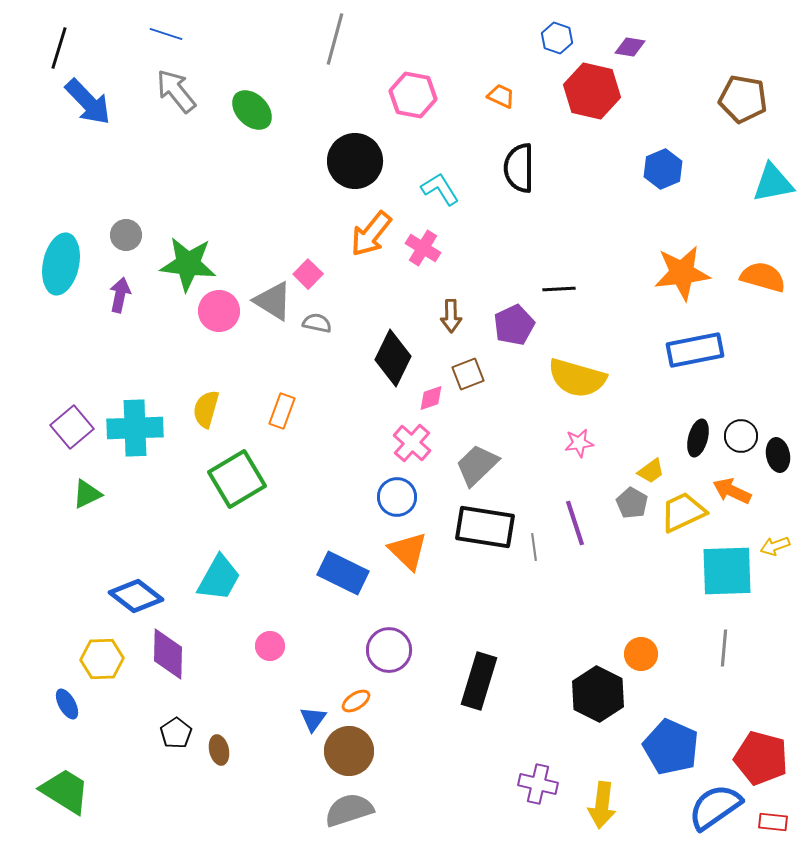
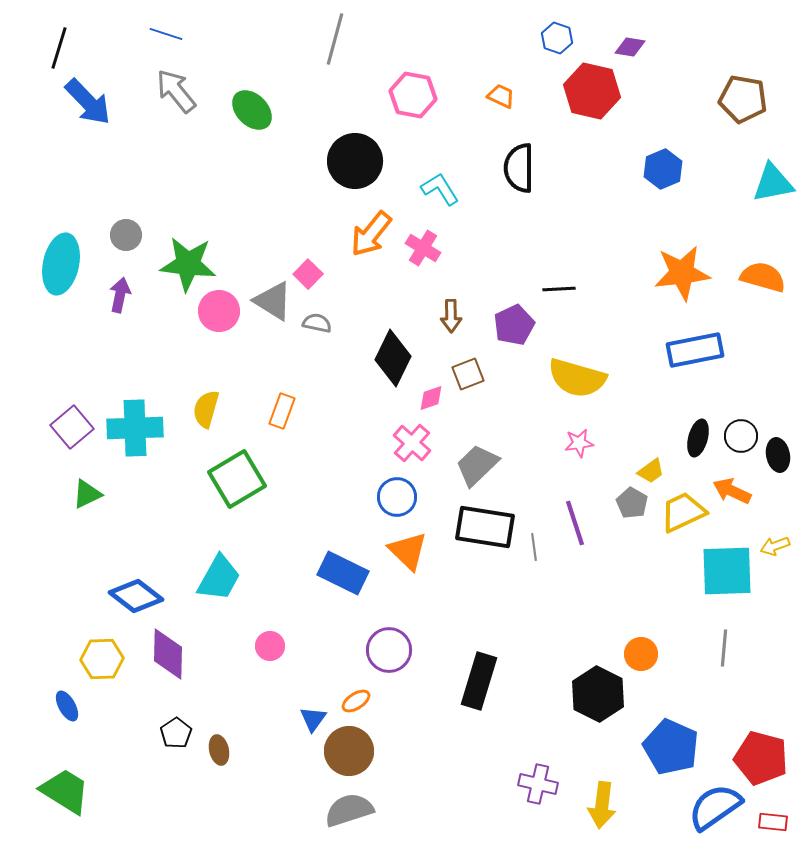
blue ellipse at (67, 704): moved 2 px down
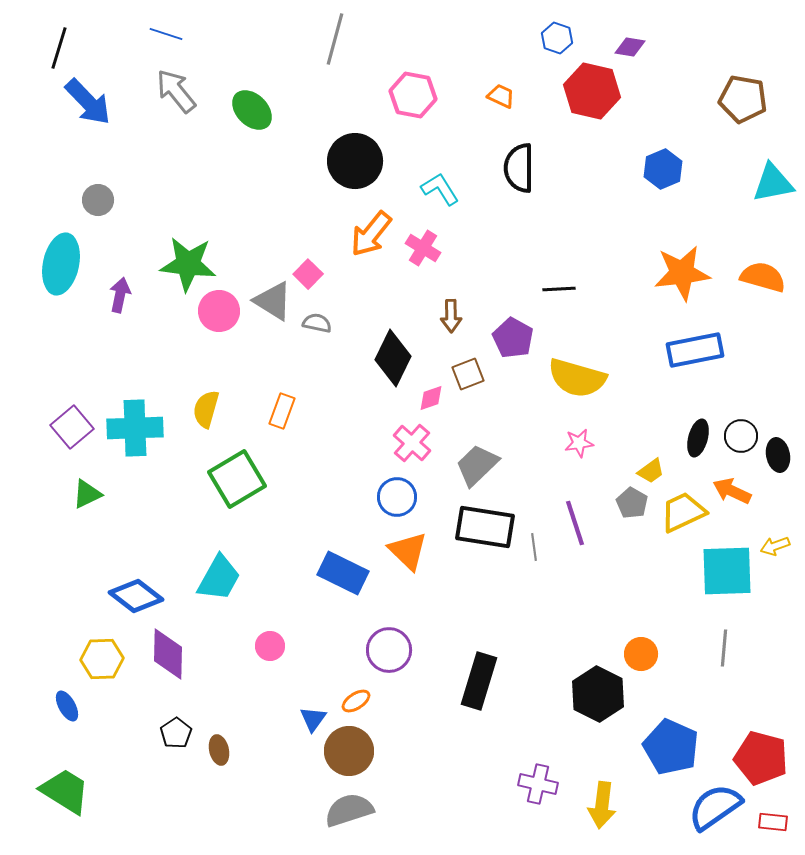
gray circle at (126, 235): moved 28 px left, 35 px up
purple pentagon at (514, 325): moved 1 px left, 13 px down; rotated 18 degrees counterclockwise
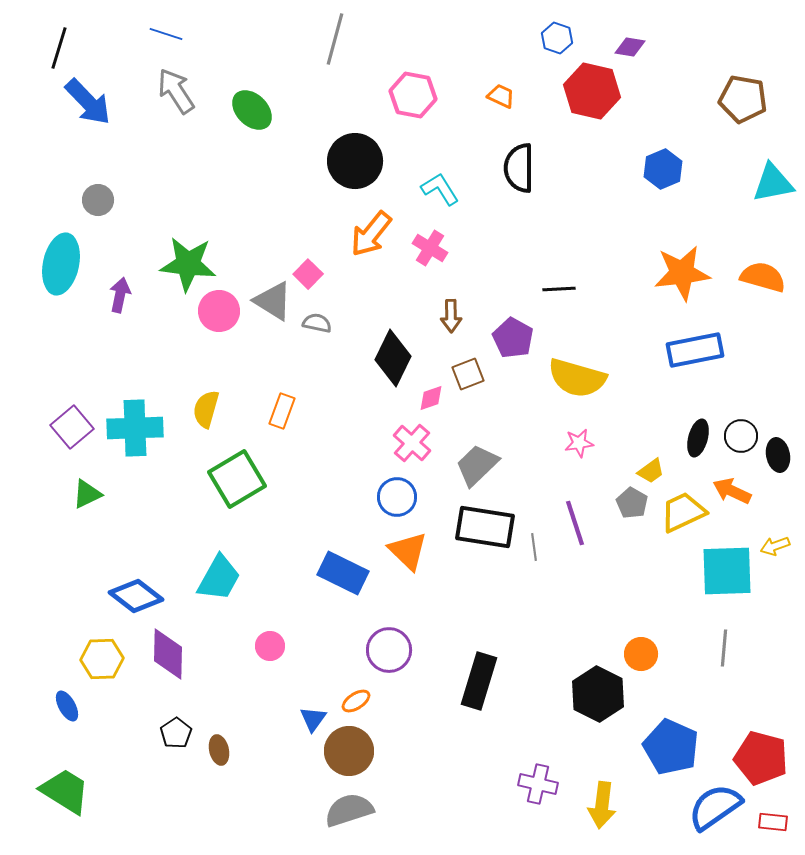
gray arrow at (176, 91): rotated 6 degrees clockwise
pink cross at (423, 248): moved 7 px right
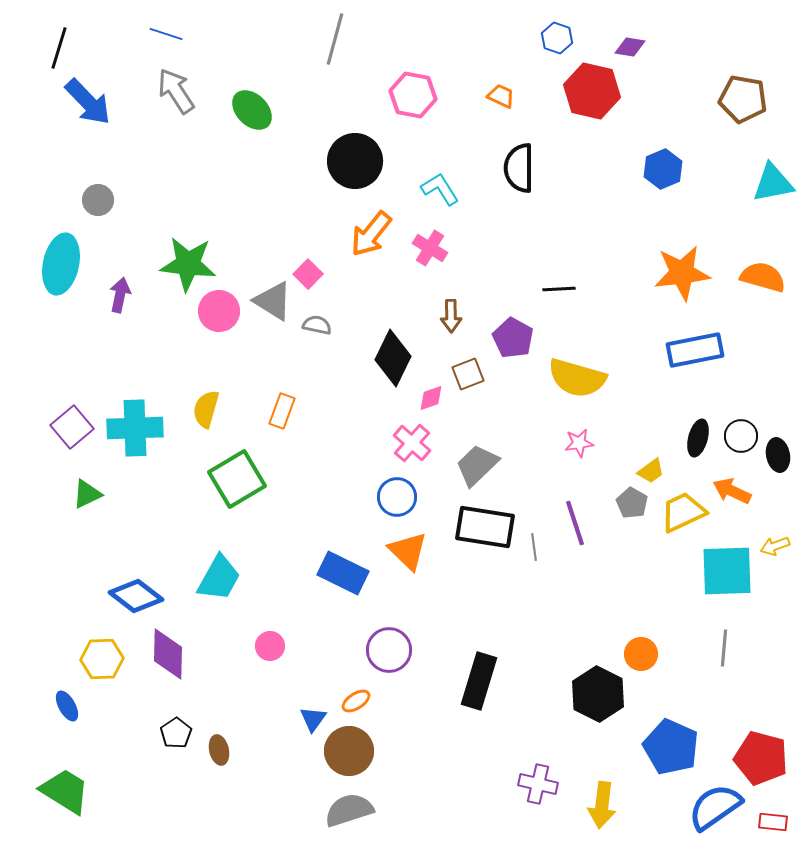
gray semicircle at (317, 323): moved 2 px down
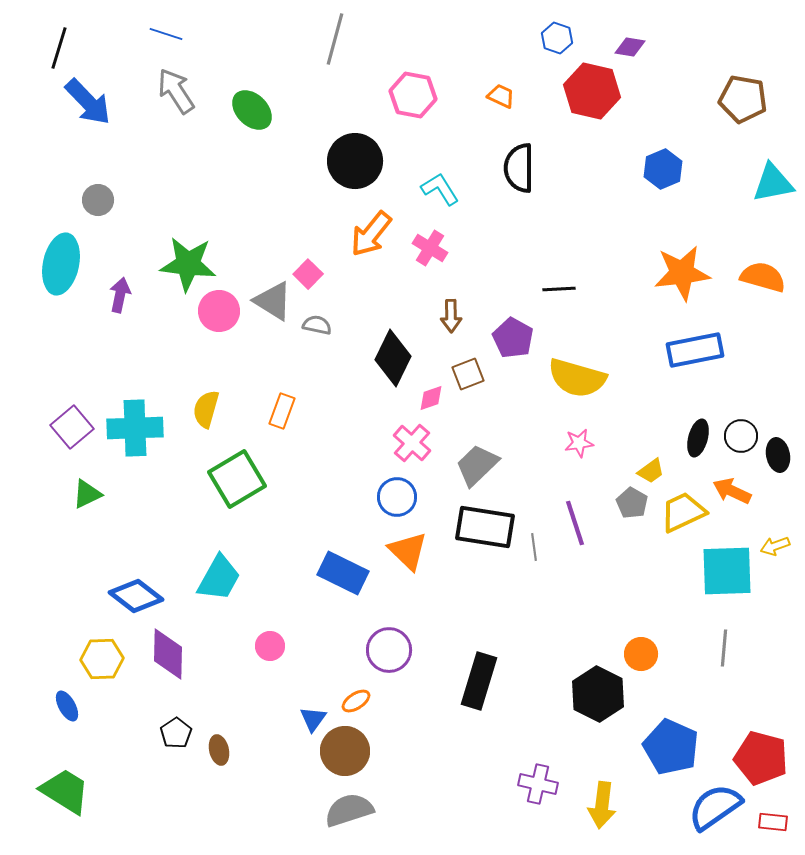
brown circle at (349, 751): moved 4 px left
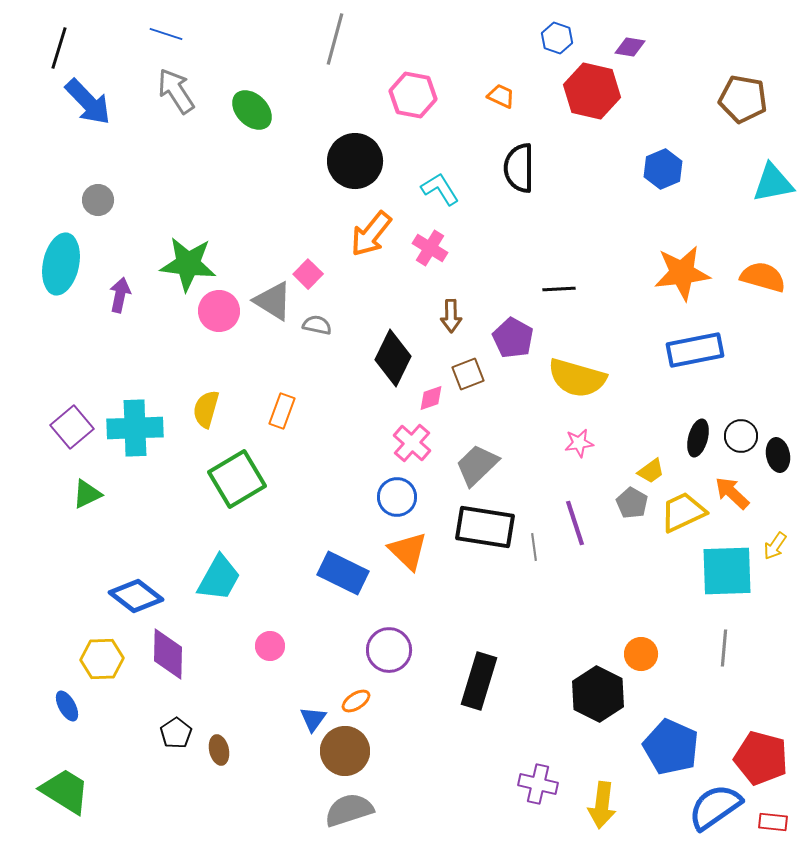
orange arrow at (732, 491): moved 2 px down; rotated 18 degrees clockwise
yellow arrow at (775, 546): rotated 36 degrees counterclockwise
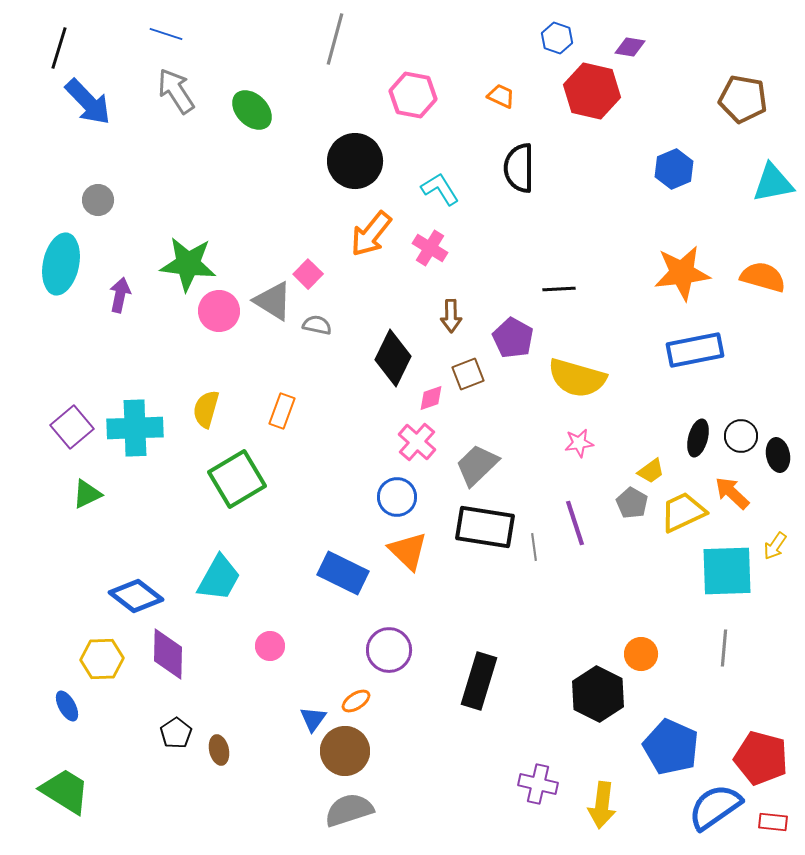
blue hexagon at (663, 169): moved 11 px right
pink cross at (412, 443): moved 5 px right, 1 px up
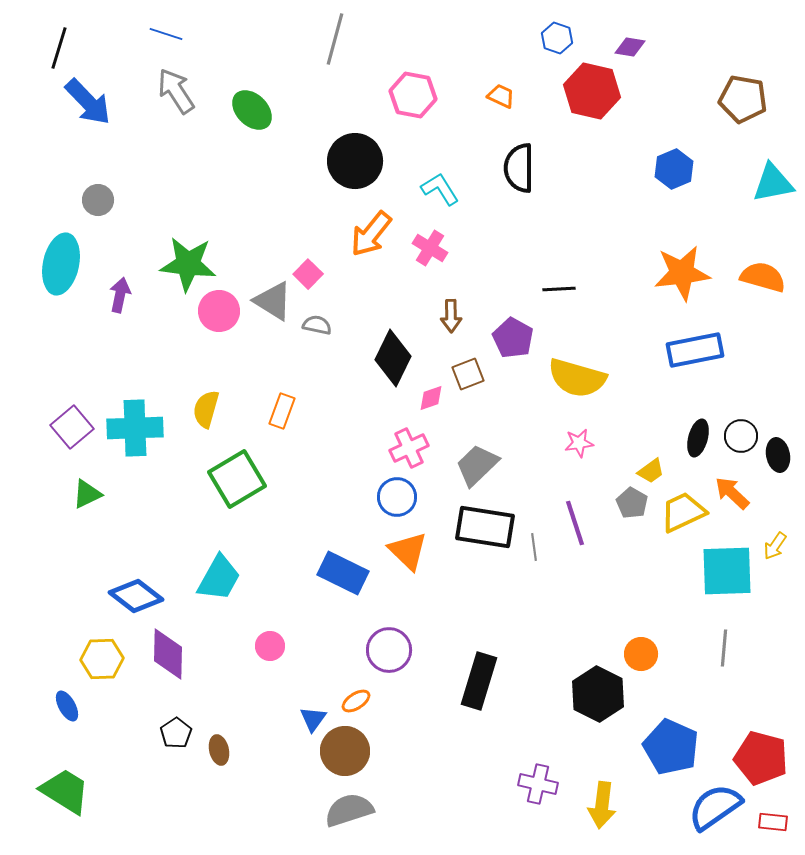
pink cross at (417, 442): moved 8 px left, 6 px down; rotated 24 degrees clockwise
